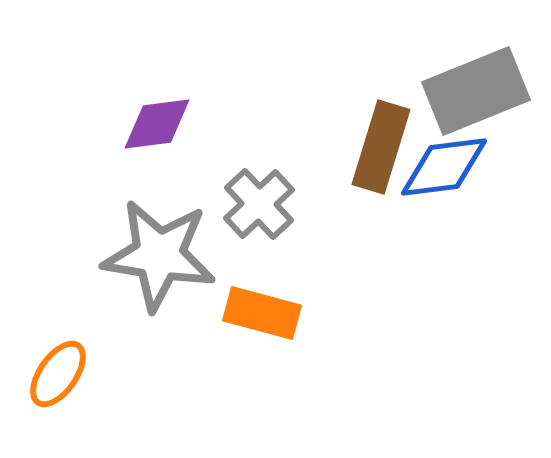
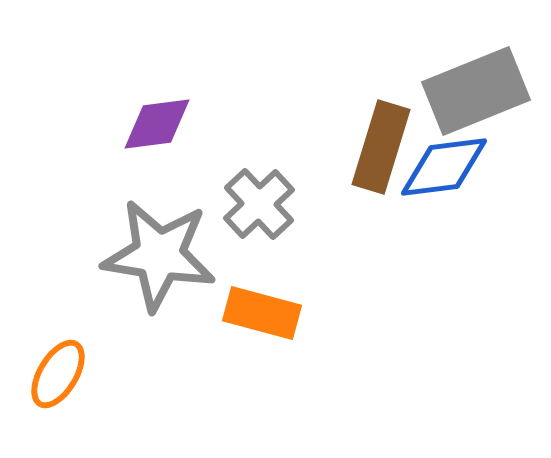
orange ellipse: rotated 4 degrees counterclockwise
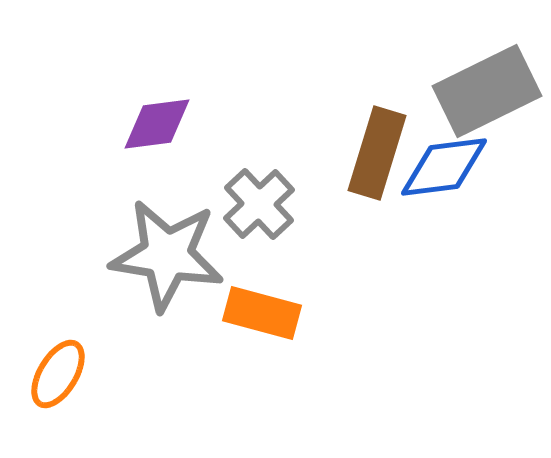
gray rectangle: moved 11 px right; rotated 4 degrees counterclockwise
brown rectangle: moved 4 px left, 6 px down
gray star: moved 8 px right
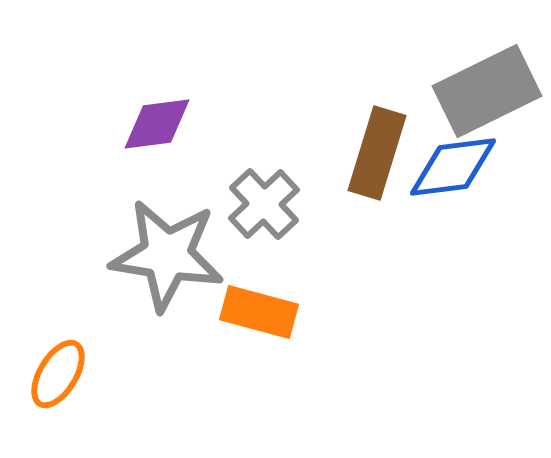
blue diamond: moved 9 px right
gray cross: moved 5 px right
orange rectangle: moved 3 px left, 1 px up
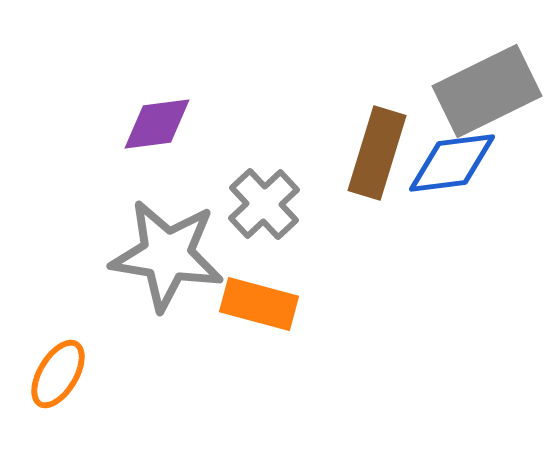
blue diamond: moved 1 px left, 4 px up
orange rectangle: moved 8 px up
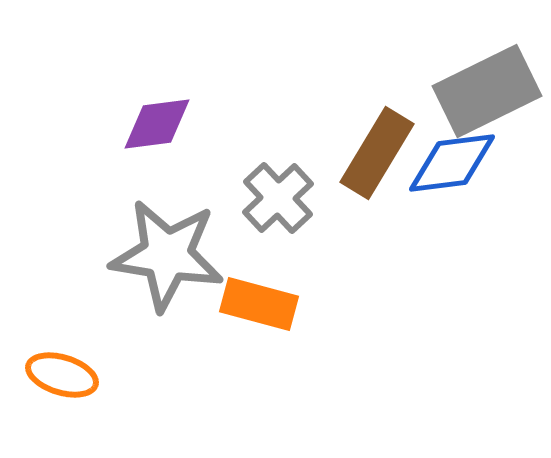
brown rectangle: rotated 14 degrees clockwise
gray cross: moved 14 px right, 6 px up
orange ellipse: moved 4 px right, 1 px down; rotated 76 degrees clockwise
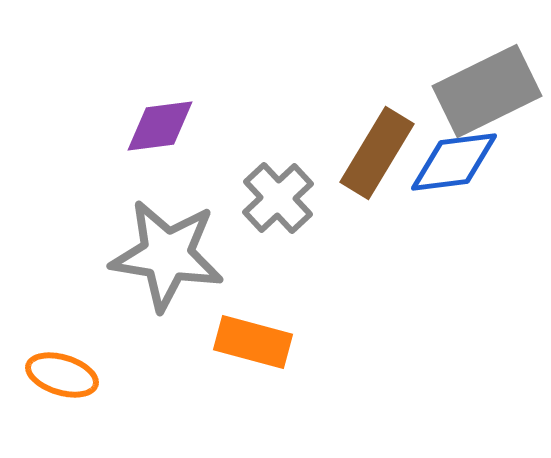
purple diamond: moved 3 px right, 2 px down
blue diamond: moved 2 px right, 1 px up
orange rectangle: moved 6 px left, 38 px down
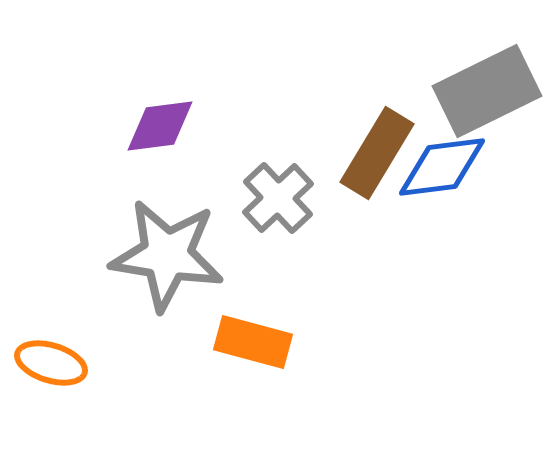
blue diamond: moved 12 px left, 5 px down
orange ellipse: moved 11 px left, 12 px up
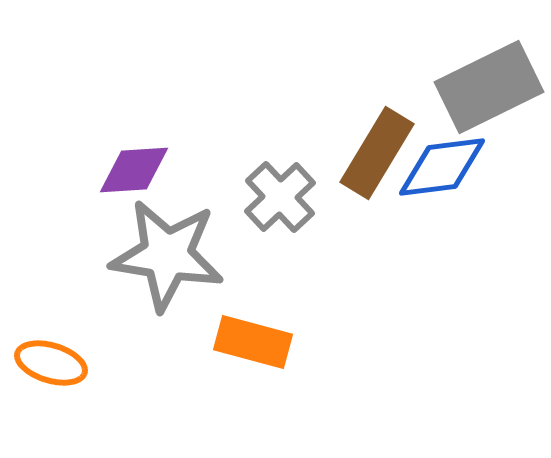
gray rectangle: moved 2 px right, 4 px up
purple diamond: moved 26 px left, 44 px down; rotated 4 degrees clockwise
gray cross: moved 2 px right, 1 px up
